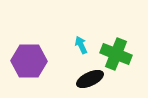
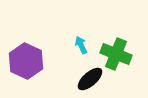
purple hexagon: moved 3 px left; rotated 24 degrees clockwise
black ellipse: rotated 16 degrees counterclockwise
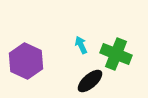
black ellipse: moved 2 px down
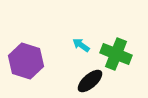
cyan arrow: rotated 30 degrees counterclockwise
purple hexagon: rotated 8 degrees counterclockwise
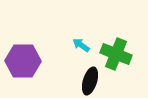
purple hexagon: moved 3 px left; rotated 16 degrees counterclockwise
black ellipse: rotated 32 degrees counterclockwise
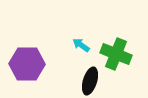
purple hexagon: moved 4 px right, 3 px down
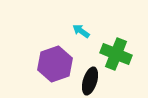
cyan arrow: moved 14 px up
purple hexagon: moved 28 px right; rotated 20 degrees counterclockwise
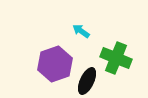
green cross: moved 4 px down
black ellipse: moved 3 px left; rotated 8 degrees clockwise
